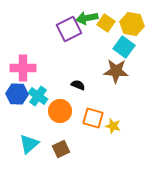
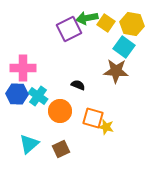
yellow star: moved 7 px left, 1 px down
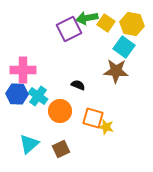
pink cross: moved 2 px down
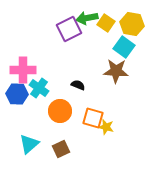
cyan cross: moved 1 px right, 8 px up
